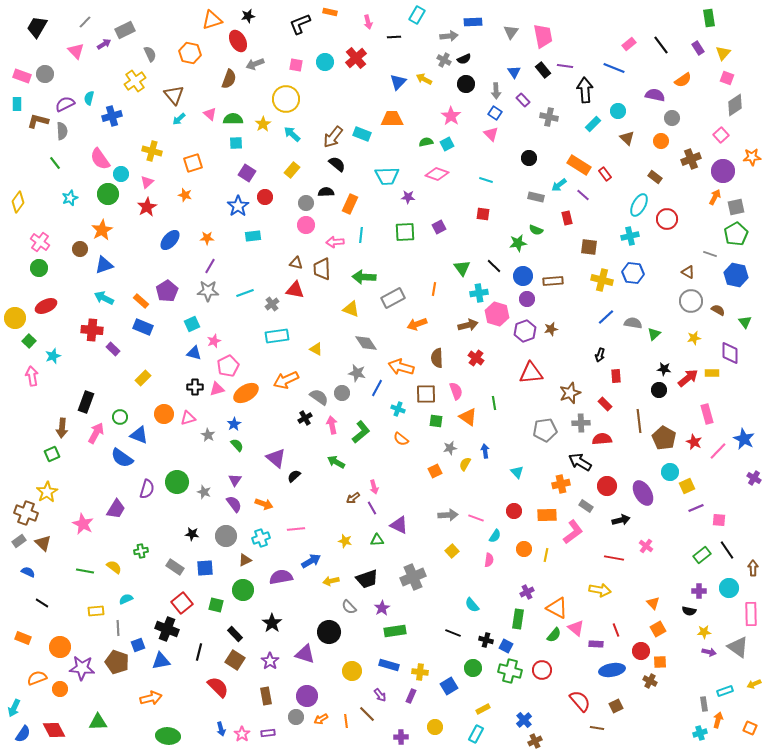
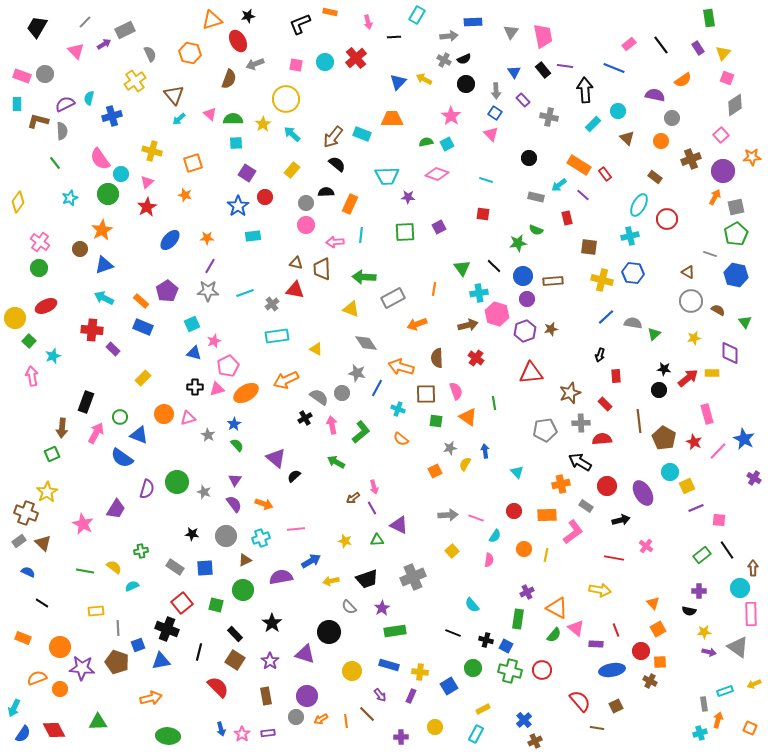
cyan circle at (729, 588): moved 11 px right
cyan semicircle at (126, 599): moved 6 px right, 13 px up
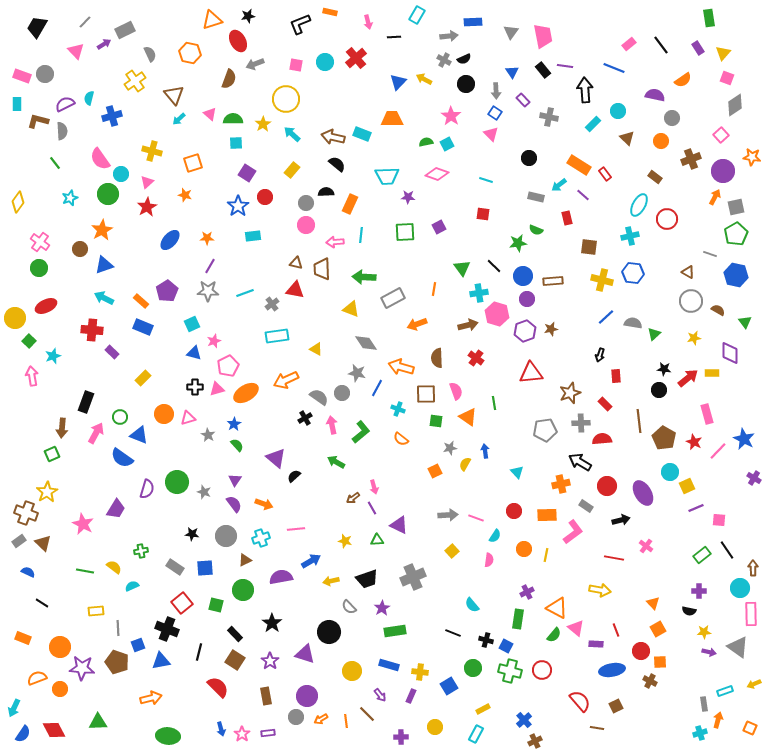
blue triangle at (514, 72): moved 2 px left
brown arrow at (333, 137): rotated 65 degrees clockwise
orange star at (752, 157): rotated 12 degrees clockwise
purple rectangle at (113, 349): moved 1 px left, 3 px down
